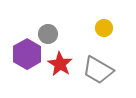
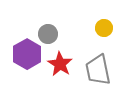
gray trapezoid: rotated 48 degrees clockwise
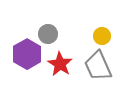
yellow circle: moved 2 px left, 8 px down
gray trapezoid: moved 4 px up; rotated 12 degrees counterclockwise
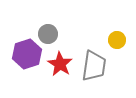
yellow circle: moved 15 px right, 4 px down
purple hexagon: rotated 12 degrees clockwise
gray trapezoid: moved 4 px left; rotated 148 degrees counterclockwise
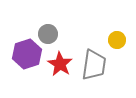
gray trapezoid: moved 1 px up
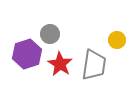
gray circle: moved 2 px right
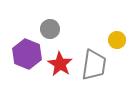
gray circle: moved 5 px up
purple hexagon: rotated 20 degrees counterclockwise
